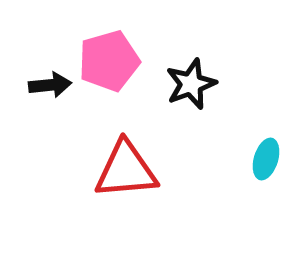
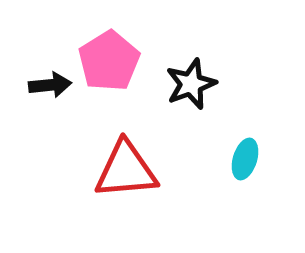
pink pentagon: rotated 16 degrees counterclockwise
cyan ellipse: moved 21 px left
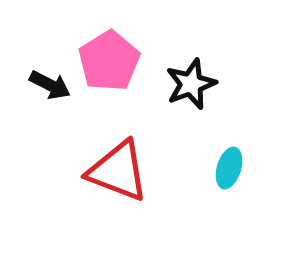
black arrow: rotated 33 degrees clockwise
cyan ellipse: moved 16 px left, 9 px down
red triangle: moved 8 px left, 1 px down; rotated 26 degrees clockwise
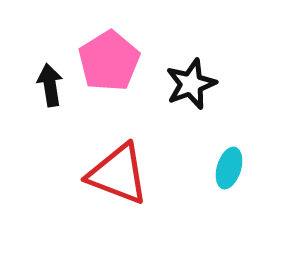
black arrow: rotated 126 degrees counterclockwise
red triangle: moved 3 px down
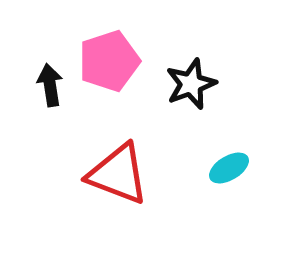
pink pentagon: rotated 14 degrees clockwise
cyan ellipse: rotated 42 degrees clockwise
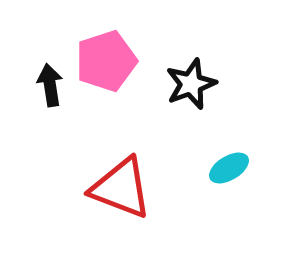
pink pentagon: moved 3 px left
red triangle: moved 3 px right, 14 px down
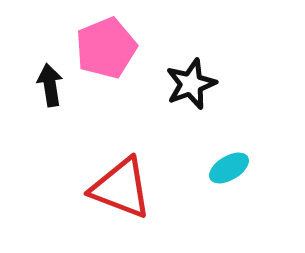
pink pentagon: moved 13 px up; rotated 4 degrees counterclockwise
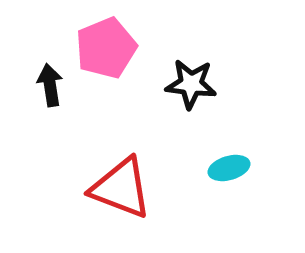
black star: rotated 27 degrees clockwise
cyan ellipse: rotated 15 degrees clockwise
